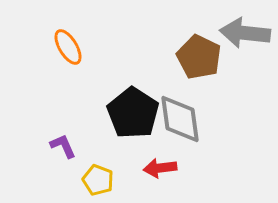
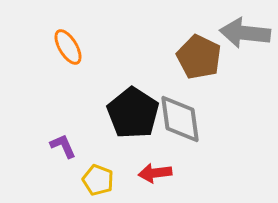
red arrow: moved 5 px left, 5 px down
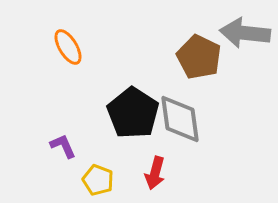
red arrow: rotated 68 degrees counterclockwise
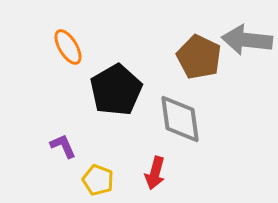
gray arrow: moved 2 px right, 7 px down
black pentagon: moved 17 px left, 23 px up; rotated 9 degrees clockwise
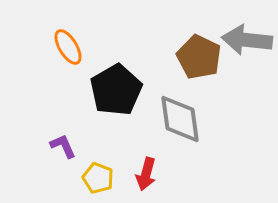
red arrow: moved 9 px left, 1 px down
yellow pentagon: moved 2 px up
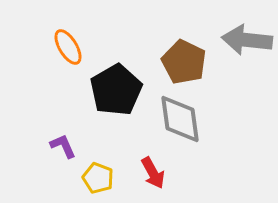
brown pentagon: moved 15 px left, 5 px down
red arrow: moved 7 px right, 1 px up; rotated 44 degrees counterclockwise
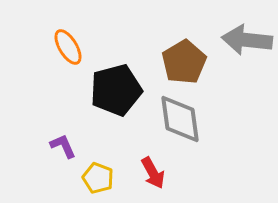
brown pentagon: rotated 15 degrees clockwise
black pentagon: rotated 15 degrees clockwise
